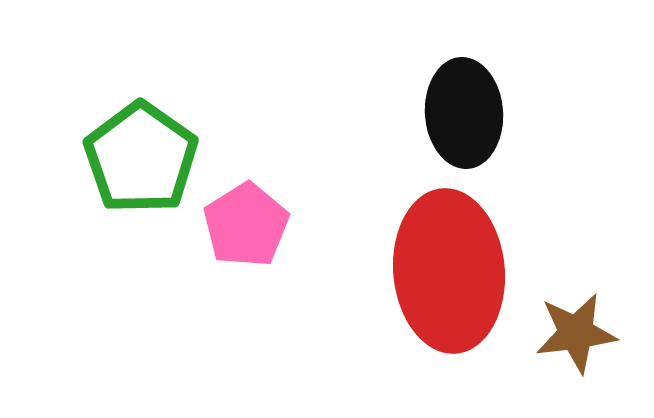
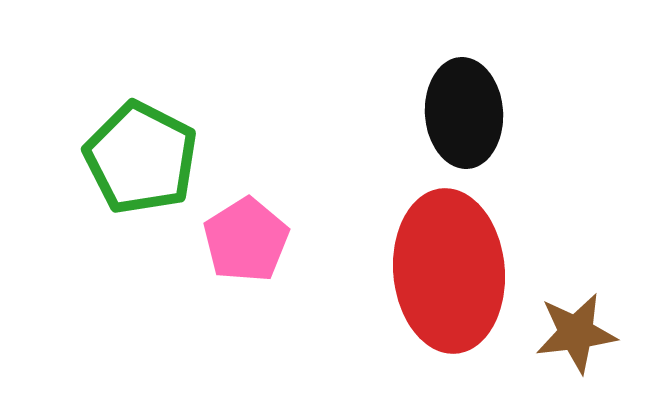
green pentagon: rotated 8 degrees counterclockwise
pink pentagon: moved 15 px down
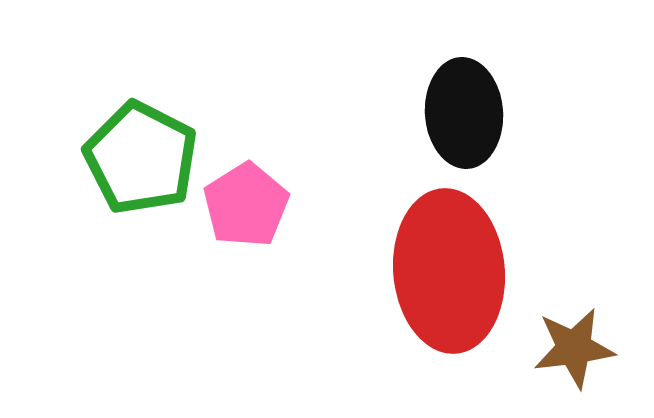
pink pentagon: moved 35 px up
brown star: moved 2 px left, 15 px down
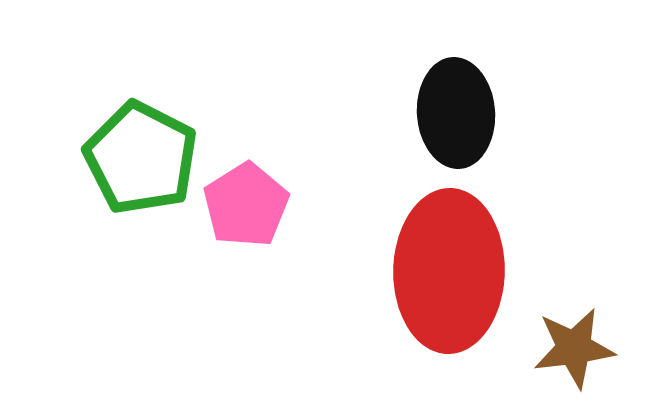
black ellipse: moved 8 px left
red ellipse: rotated 6 degrees clockwise
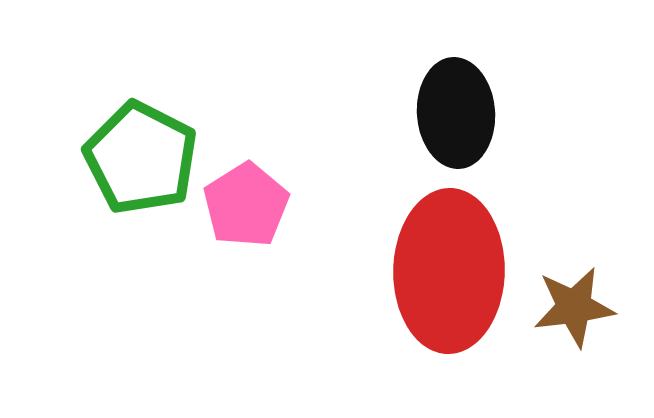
brown star: moved 41 px up
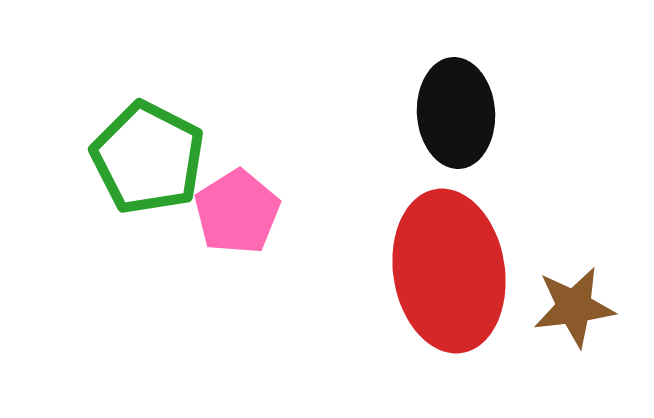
green pentagon: moved 7 px right
pink pentagon: moved 9 px left, 7 px down
red ellipse: rotated 10 degrees counterclockwise
